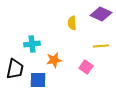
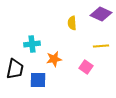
orange star: moved 1 px up
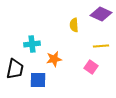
yellow semicircle: moved 2 px right, 2 px down
pink square: moved 5 px right
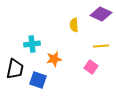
blue square: rotated 18 degrees clockwise
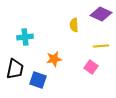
cyan cross: moved 7 px left, 7 px up
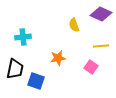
yellow semicircle: rotated 16 degrees counterclockwise
cyan cross: moved 2 px left
orange star: moved 4 px right, 1 px up
blue square: moved 2 px left, 1 px down
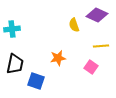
purple diamond: moved 4 px left, 1 px down
cyan cross: moved 11 px left, 8 px up
black trapezoid: moved 5 px up
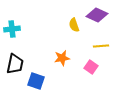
orange star: moved 4 px right
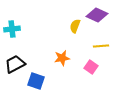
yellow semicircle: moved 1 px right, 1 px down; rotated 40 degrees clockwise
black trapezoid: rotated 130 degrees counterclockwise
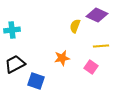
cyan cross: moved 1 px down
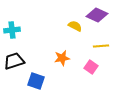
yellow semicircle: rotated 96 degrees clockwise
black trapezoid: moved 1 px left, 3 px up; rotated 10 degrees clockwise
